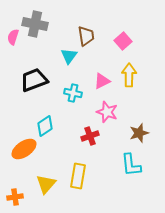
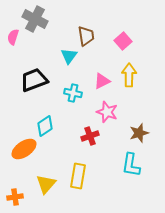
gray cross: moved 5 px up; rotated 15 degrees clockwise
cyan L-shape: rotated 15 degrees clockwise
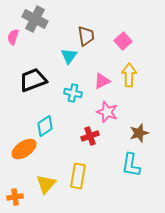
black trapezoid: moved 1 px left
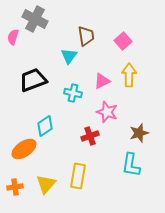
orange cross: moved 10 px up
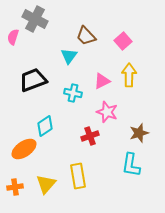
brown trapezoid: rotated 145 degrees clockwise
yellow rectangle: rotated 20 degrees counterclockwise
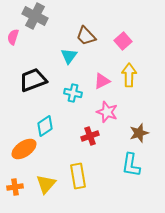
gray cross: moved 3 px up
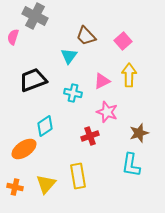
orange cross: rotated 21 degrees clockwise
